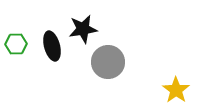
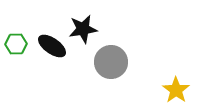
black ellipse: rotated 40 degrees counterclockwise
gray circle: moved 3 px right
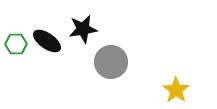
black ellipse: moved 5 px left, 5 px up
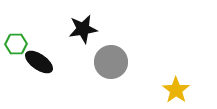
black ellipse: moved 8 px left, 21 px down
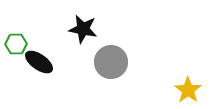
black star: rotated 20 degrees clockwise
yellow star: moved 12 px right
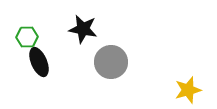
green hexagon: moved 11 px right, 7 px up
black ellipse: rotated 32 degrees clockwise
yellow star: rotated 20 degrees clockwise
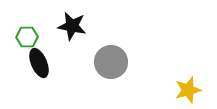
black star: moved 11 px left, 3 px up
black ellipse: moved 1 px down
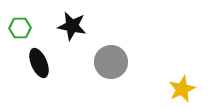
green hexagon: moved 7 px left, 9 px up
yellow star: moved 6 px left, 1 px up; rotated 8 degrees counterclockwise
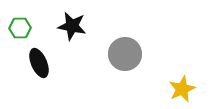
gray circle: moved 14 px right, 8 px up
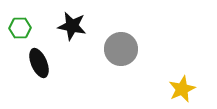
gray circle: moved 4 px left, 5 px up
